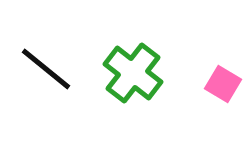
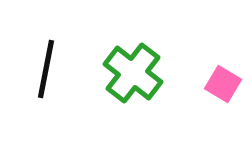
black line: rotated 62 degrees clockwise
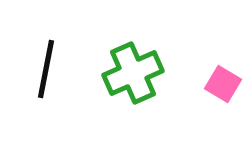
green cross: rotated 28 degrees clockwise
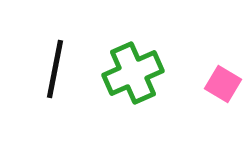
black line: moved 9 px right
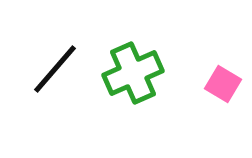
black line: rotated 30 degrees clockwise
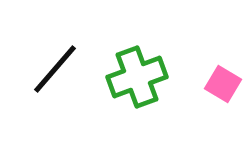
green cross: moved 4 px right, 4 px down; rotated 4 degrees clockwise
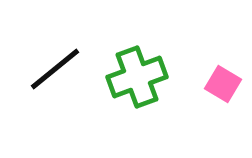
black line: rotated 10 degrees clockwise
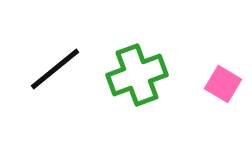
green cross: moved 2 px up
